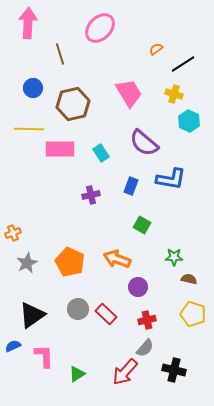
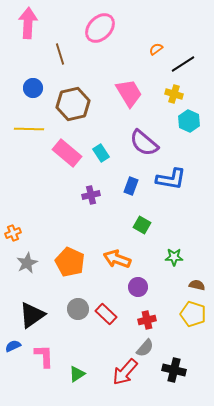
pink rectangle: moved 7 px right, 4 px down; rotated 40 degrees clockwise
brown semicircle: moved 8 px right, 6 px down
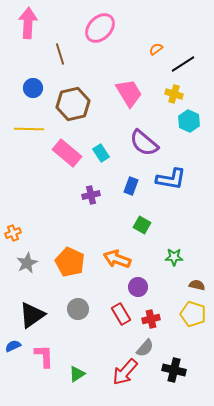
red rectangle: moved 15 px right; rotated 15 degrees clockwise
red cross: moved 4 px right, 1 px up
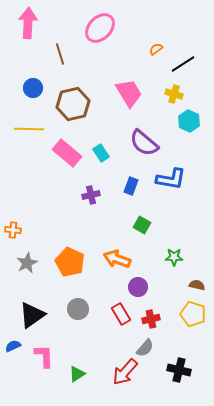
orange cross: moved 3 px up; rotated 28 degrees clockwise
black cross: moved 5 px right
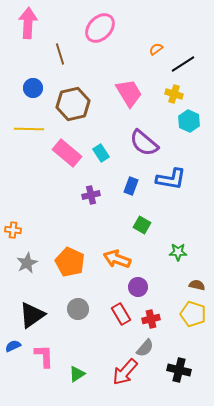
green star: moved 4 px right, 5 px up
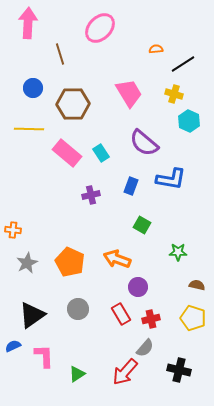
orange semicircle: rotated 32 degrees clockwise
brown hexagon: rotated 12 degrees clockwise
yellow pentagon: moved 4 px down
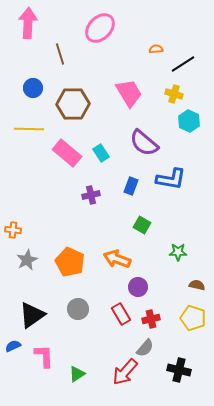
gray star: moved 3 px up
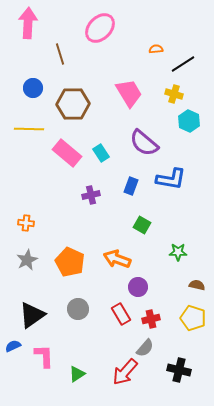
orange cross: moved 13 px right, 7 px up
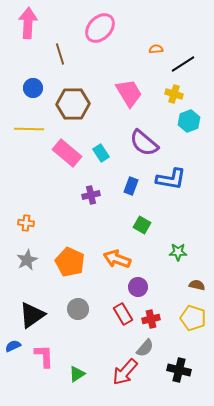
cyan hexagon: rotated 15 degrees clockwise
red rectangle: moved 2 px right
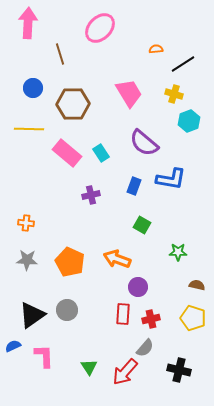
blue rectangle: moved 3 px right
gray star: rotated 30 degrees clockwise
gray circle: moved 11 px left, 1 px down
red rectangle: rotated 35 degrees clockwise
green triangle: moved 12 px right, 7 px up; rotated 30 degrees counterclockwise
